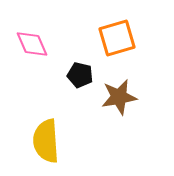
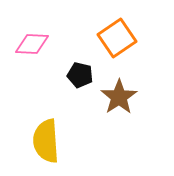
orange square: rotated 18 degrees counterclockwise
pink diamond: rotated 64 degrees counterclockwise
brown star: rotated 24 degrees counterclockwise
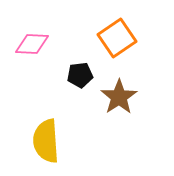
black pentagon: rotated 20 degrees counterclockwise
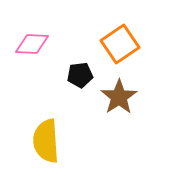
orange square: moved 3 px right, 6 px down
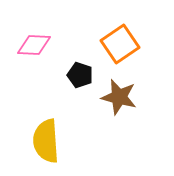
pink diamond: moved 2 px right, 1 px down
black pentagon: rotated 25 degrees clockwise
brown star: rotated 24 degrees counterclockwise
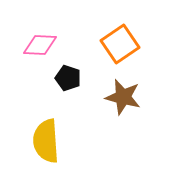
pink diamond: moved 6 px right
black pentagon: moved 12 px left, 3 px down
brown star: moved 4 px right
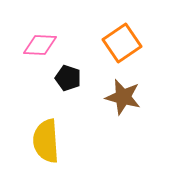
orange square: moved 2 px right, 1 px up
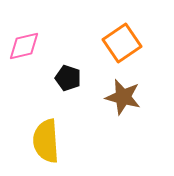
pink diamond: moved 16 px left, 1 px down; rotated 16 degrees counterclockwise
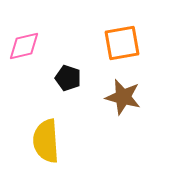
orange square: rotated 24 degrees clockwise
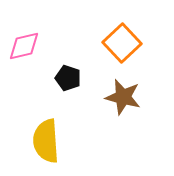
orange square: rotated 33 degrees counterclockwise
